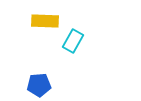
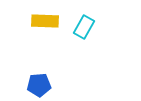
cyan rectangle: moved 11 px right, 14 px up
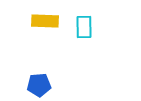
cyan rectangle: rotated 30 degrees counterclockwise
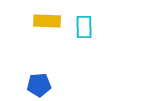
yellow rectangle: moved 2 px right
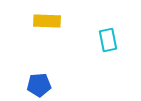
cyan rectangle: moved 24 px right, 13 px down; rotated 10 degrees counterclockwise
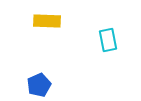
blue pentagon: rotated 20 degrees counterclockwise
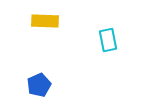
yellow rectangle: moved 2 px left
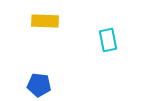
blue pentagon: rotated 30 degrees clockwise
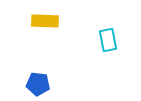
blue pentagon: moved 1 px left, 1 px up
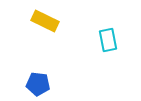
yellow rectangle: rotated 24 degrees clockwise
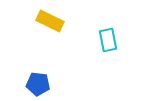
yellow rectangle: moved 5 px right
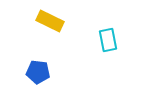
blue pentagon: moved 12 px up
